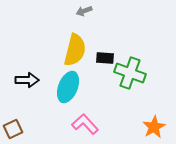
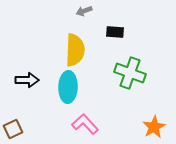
yellow semicircle: rotated 12 degrees counterclockwise
black rectangle: moved 10 px right, 26 px up
cyan ellipse: rotated 20 degrees counterclockwise
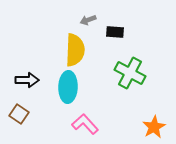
gray arrow: moved 4 px right, 9 px down
green cross: rotated 8 degrees clockwise
brown square: moved 6 px right, 15 px up; rotated 30 degrees counterclockwise
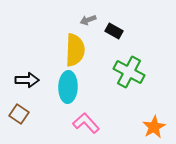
black rectangle: moved 1 px left, 1 px up; rotated 24 degrees clockwise
green cross: moved 1 px left, 1 px up
pink L-shape: moved 1 px right, 1 px up
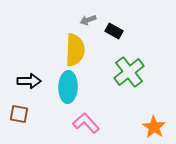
green cross: rotated 24 degrees clockwise
black arrow: moved 2 px right, 1 px down
brown square: rotated 24 degrees counterclockwise
orange star: rotated 10 degrees counterclockwise
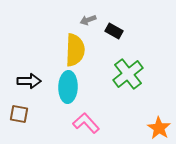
green cross: moved 1 px left, 2 px down
orange star: moved 5 px right, 1 px down
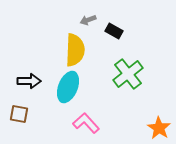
cyan ellipse: rotated 20 degrees clockwise
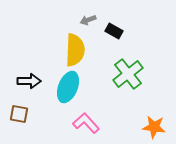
orange star: moved 5 px left, 1 px up; rotated 25 degrees counterclockwise
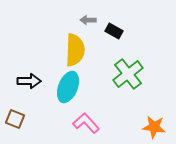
gray arrow: rotated 21 degrees clockwise
brown square: moved 4 px left, 5 px down; rotated 12 degrees clockwise
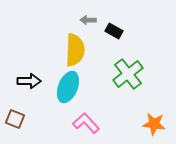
orange star: moved 3 px up
